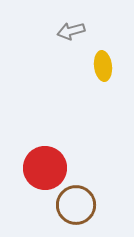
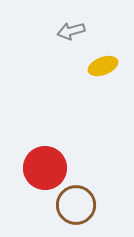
yellow ellipse: rotated 76 degrees clockwise
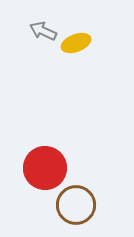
gray arrow: moved 28 px left; rotated 40 degrees clockwise
yellow ellipse: moved 27 px left, 23 px up
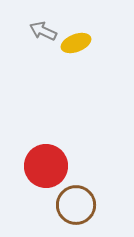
red circle: moved 1 px right, 2 px up
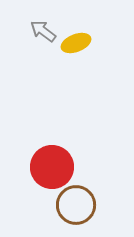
gray arrow: rotated 12 degrees clockwise
red circle: moved 6 px right, 1 px down
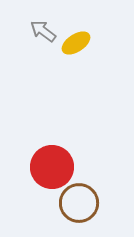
yellow ellipse: rotated 12 degrees counterclockwise
brown circle: moved 3 px right, 2 px up
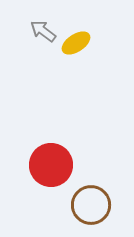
red circle: moved 1 px left, 2 px up
brown circle: moved 12 px right, 2 px down
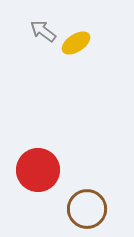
red circle: moved 13 px left, 5 px down
brown circle: moved 4 px left, 4 px down
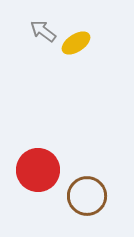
brown circle: moved 13 px up
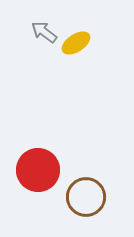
gray arrow: moved 1 px right, 1 px down
brown circle: moved 1 px left, 1 px down
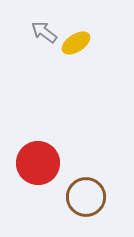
red circle: moved 7 px up
